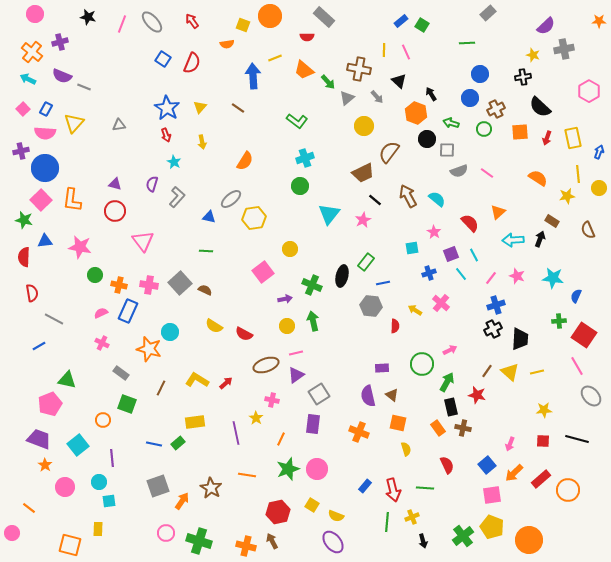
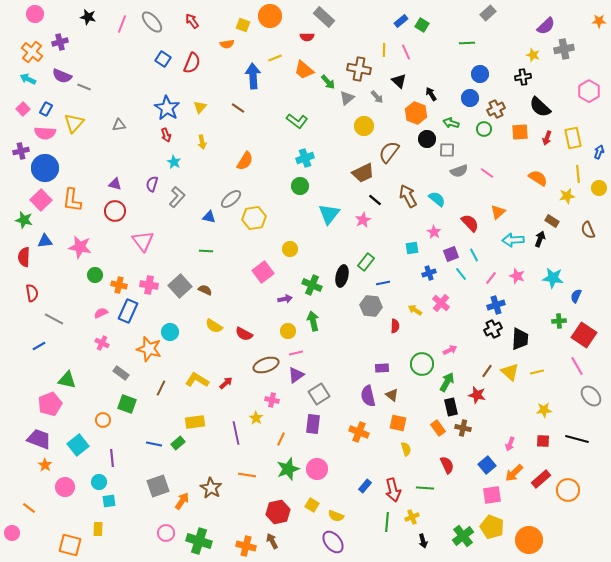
gray square at (180, 283): moved 3 px down
yellow circle at (287, 326): moved 1 px right, 5 px down
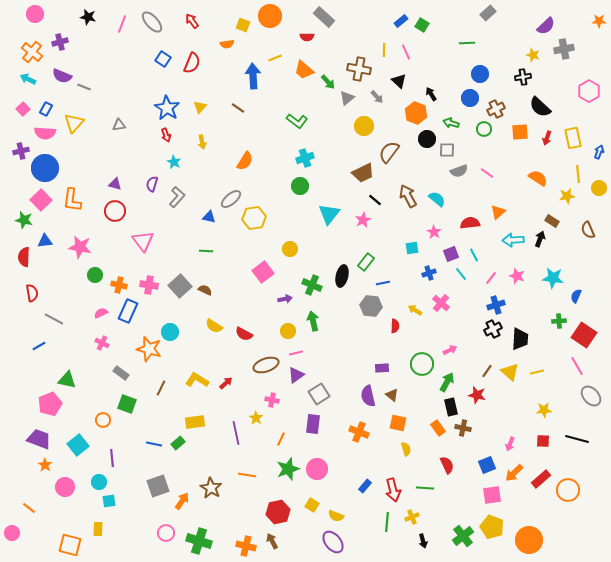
red semicircle at (470, 223): rotated 54 degrees counterclockwise
blue square at (487, 465): rotated 18 degrees clockwise
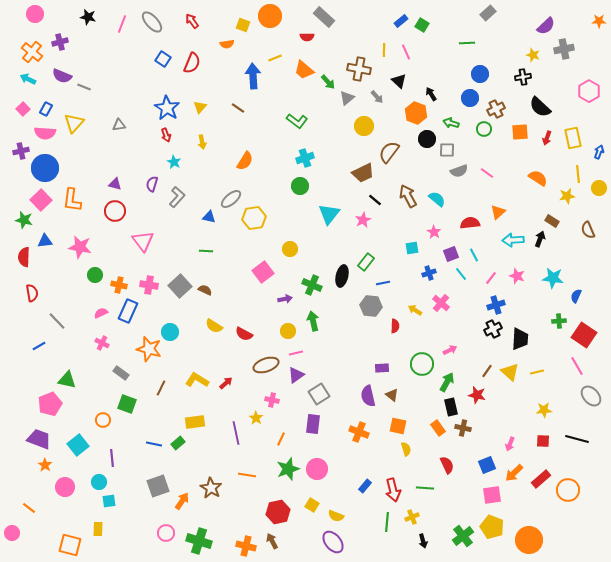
gray line at (54, 319): moved 3 px right, 2 px down; rotated 18 degrees clockwise
orange square at (398, 423): moved 3 px down
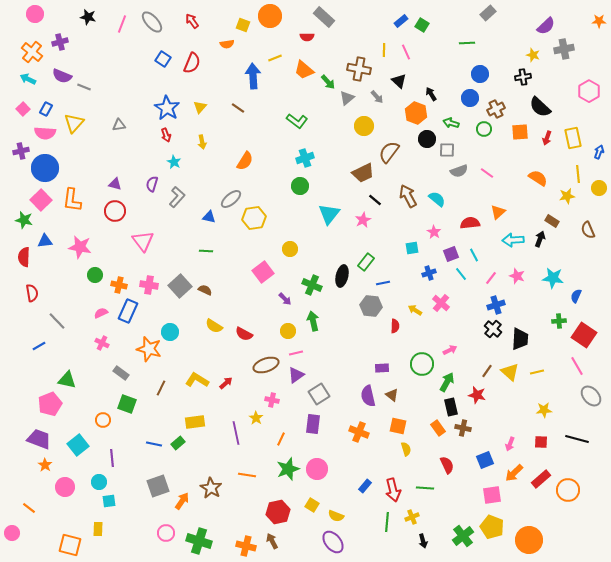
purple arrow at (285, 299): rotated 56 degrees clockwise
black cross at (493, 329): rotated 24 degrees counterclockwise
red square at (543, 441): moved 2 px left, 1 px down
blue square at (487, 465): moved 2 px left, 5 px up
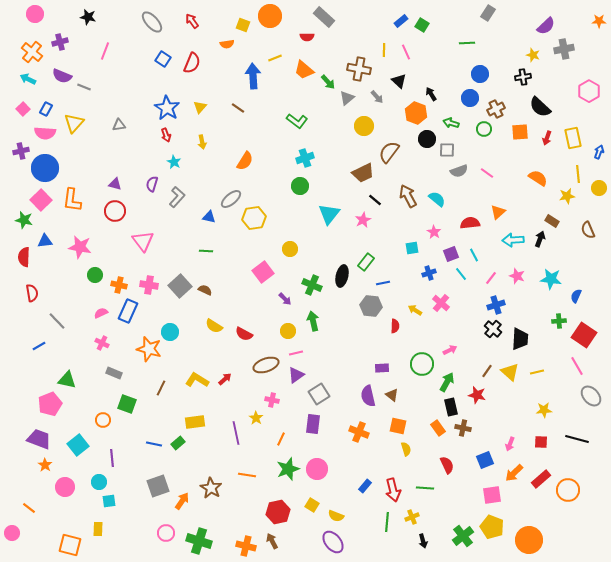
gray rectangle at (488, 13): rotated 14 degrees counterclockwise
pink line at (122, 24): moved 17 px left, 27 px down
cyan star at (553, 278): moved 2 px left, 1 px down
gray rectangle at (121, 373): moved 7 px left; rotated 14 degrees counterclockwise
red arrow at (226, 383): moved 1 px left, 4 px up
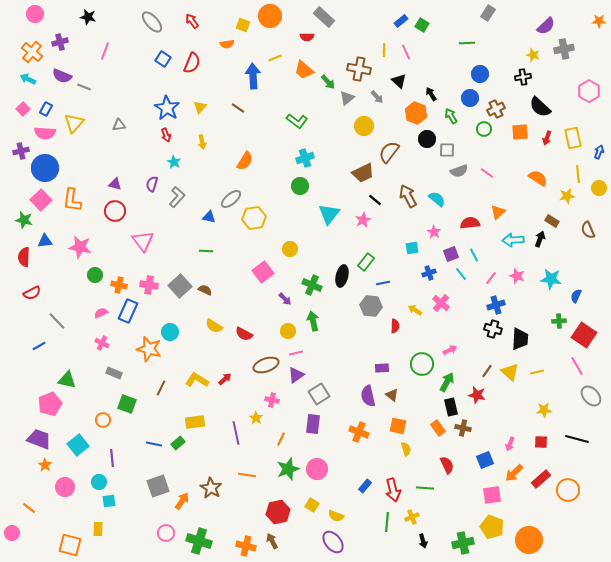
green arrow at (451, 123): moved 7 px up; rotated 42 degrees clockwise
red semicircle at (32, 293): rotated 72 degrees clockwise
black cross at (493, 329): rotated 24 degrees counterclockwise
green cross at (463, 536): moved 7 px down; rotated 25 degrees clockwise
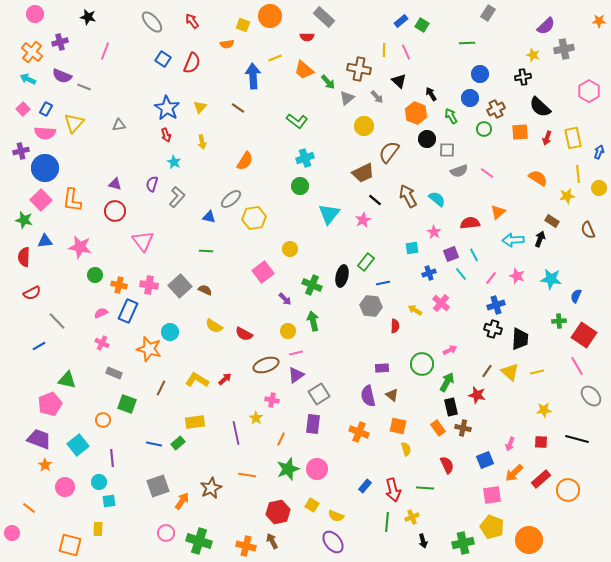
brown star at (211, 488): rotated 15 degrees clockwise
